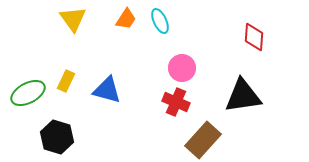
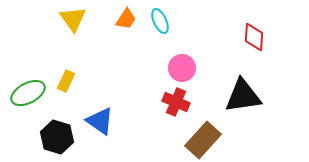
blue triangle: moved 7 px left, 31 px down; rotated 20 degrees clockwise
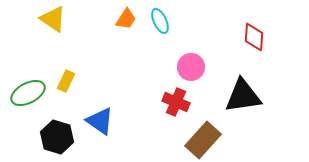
yellow triangle: moved 20 px left; rotated 20 degrees counterclockwise
pink circle: moved 9 px right, 1 px up
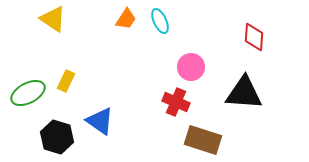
black triangle: moved 1 px right, 3 px up; rotated 12 degrees clockwise
brown rectangle: rotated 66 degrees clockwise
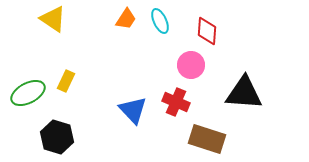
red diamond: moved 47 px left, 6 px up
pink circle: moved 2 px up
blue triangle: moved 33 px right, 11 px up; rotated 12 degrees clockwise
brown rectangle: moved 4 px right, 1 px up
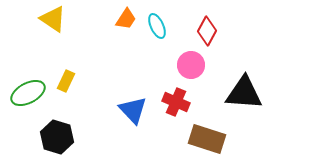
cyan ellipse: moved 3 px left, 5 px down
red diamond: rotated 24 degrees clockwise
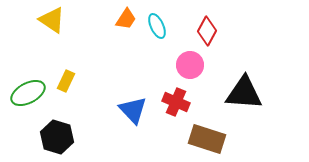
yellow triangle: moved 1 px left, 1 px down
pink circle: moved 1 px left
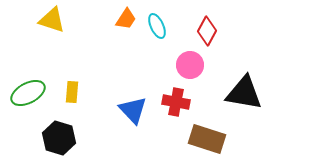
yellow triangle: rotated 16 degrees counterclockwise
yellow rectangle: moved 6 px right, 11 px down; rotated 20 degrees counterclockwise
black triangle: rotated 6 degrees clockwise
red cross: rotated 12 degrees counterclockwise
black hexagon: moved 2 px right, 1 px down
